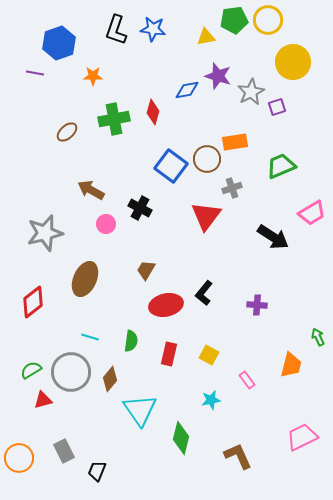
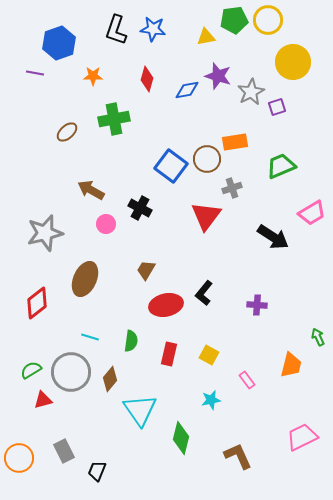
red diamond at (153, 112): moved 6 px left, 33 px up
red diamond at (33, 302): moved 4 px right, 1 px down
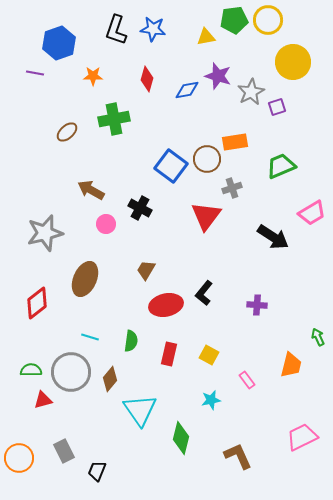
green semicircle at (31, 370): rotated 30 degrees clockwise
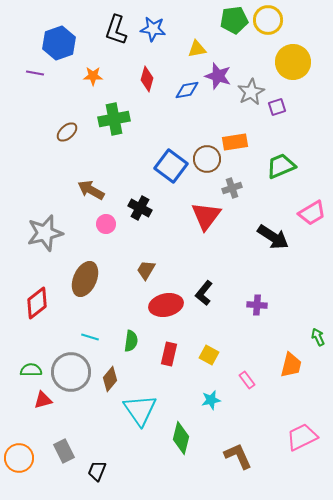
yellow triangle at (206, 37): moved 9 px left, 12 px down
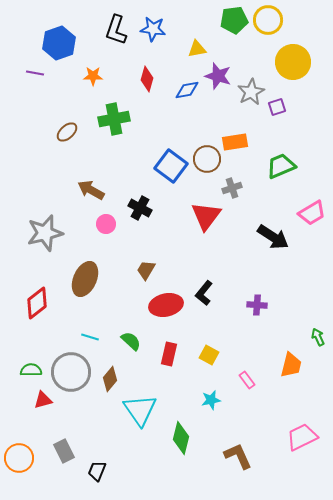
green semicircle at (131, 341): rotated 55 degrees counterclockwise
